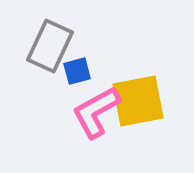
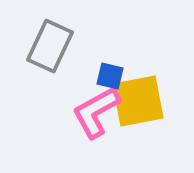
blue square: moved 33 px right, 5 px down; rotated 28 degrees clockwise
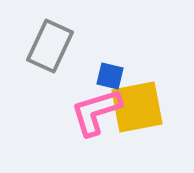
yellow square: moved 1 px left, 6 px down
pink L-shape: rotated 12 degrees clockwise
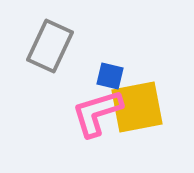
pink L-shape: moved 1 px right, 1 px down
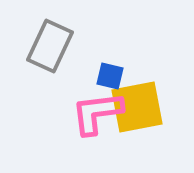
pink L-shape: rotated 10 degrees clockwise
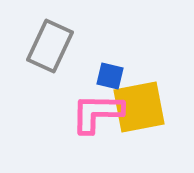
yellow square: moved 2 px right
pink L-shape: rotated 8 degrees clockwise
